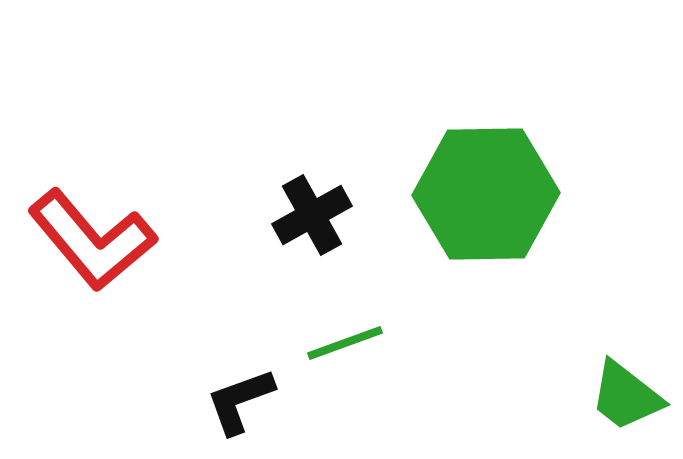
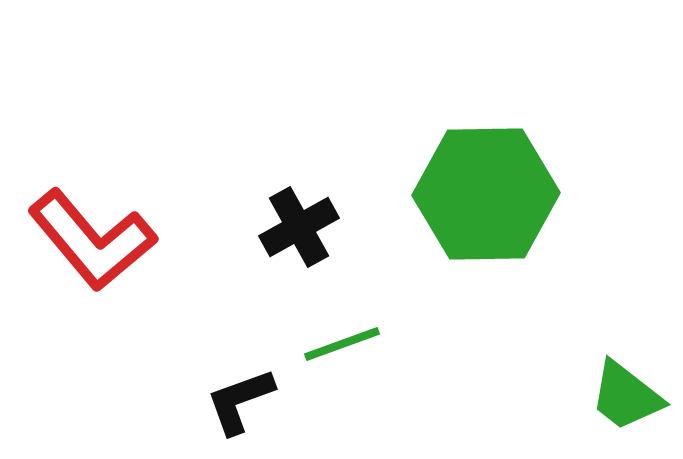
black cross: moved 13 px left, 12 px down
green line: moved 3 px left, 1 px down
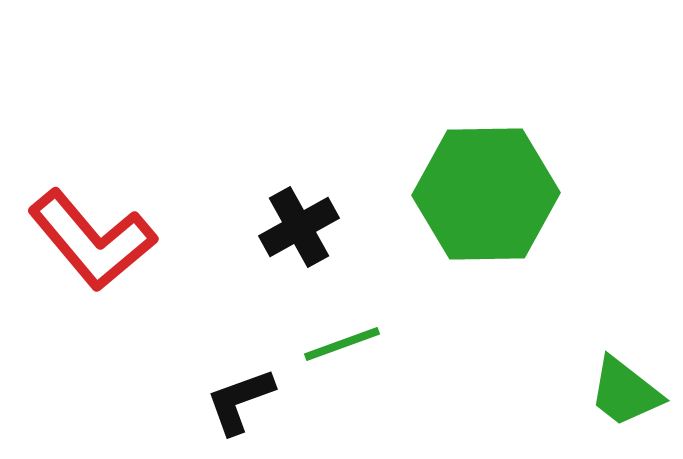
green trapezoid: moved 1 px left, 4 px up
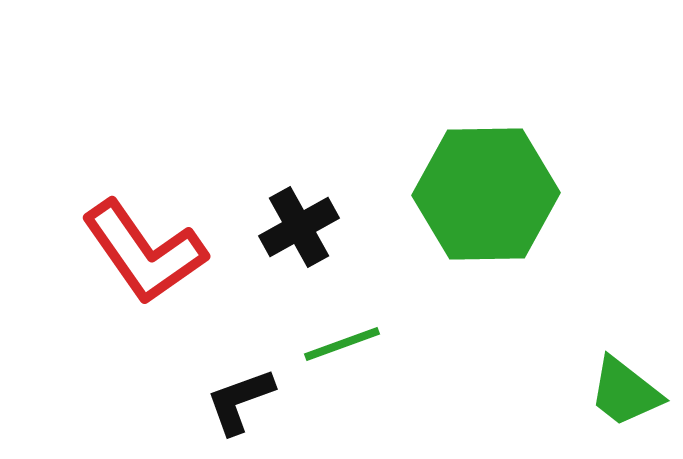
red L-shape: moved 52 px right, 12 px down; rotated 5 degrees clockwise
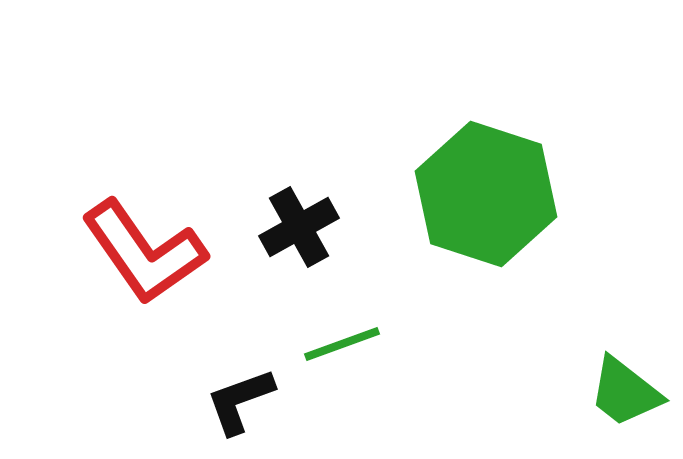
green hexagon: rotated 19 degrees clockwise
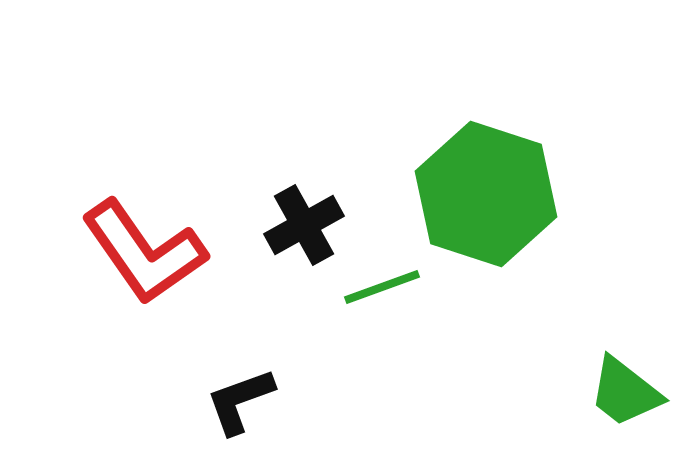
black cross: moved 5 px right, 2 px up
green line: moved 40 px right, 57 px up
